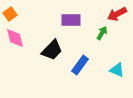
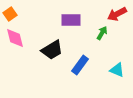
black trapezoid: rotated 15 degrees clockwise
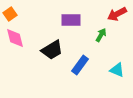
green arrow: moved 1 px left, 2 px down
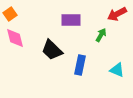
black trapezoid: rotated 75 degrees clockwise
blue rectangle: rotated 24 degrees counterclockwise
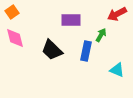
orange square: moved 2 px right, 2 px up
blue rectangle: moved 6 px right, 14 px up
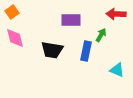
red arrow: moved 1 px left; rotated 30 degrees clockwise
black trapezoid: rotated 35 degrees counterclockwise
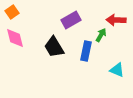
red arrow: moved 6 px down
purple rectangle: rotated 30 degrees counterclockwise
black trapezoid: moved 2 px right, 3 px up; rotated 50 degrees clockwise
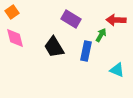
purple rectangle: moved 1 px up; rotated 60 degrees clockwise
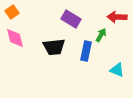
red arrow: moved 1 px right, 3 px up
black trapezoid: rotated 65 degrees counterclockwise
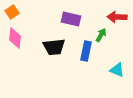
purple rectangle: rotated 18 degrees counterclockwise
pink diamond: rotated 20 degrees clockwise
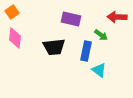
green arrow: rotated 96 degrees clockwise
cyan triangle: moved 18 px left; rotated 14 degrees clockwise
